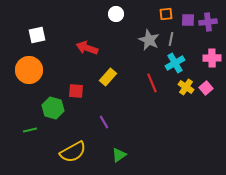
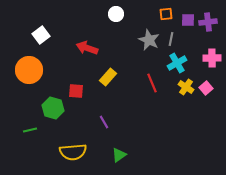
white square: moved 4 px right; rotated 24 degrees counterclockwise
cyan cross: moved 2 px right
yellow semicircle: rotated 24 degrees clockwise
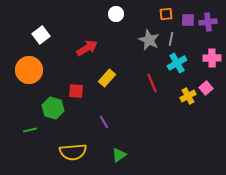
red arrow: rotated 130 degrees clockwise
yellow rectangle: moved 1 px left, 1 px down
yellow cross: moved 2 px right, 9 px down; rotated 28 degrees clockwise
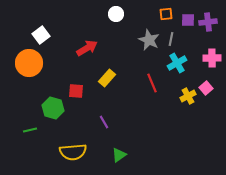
orange circle: moved 7 px up
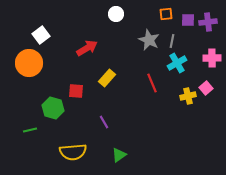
gray line: moved 1 px right, 2 px down
yellow cross: rotated 14 degrees clockwise
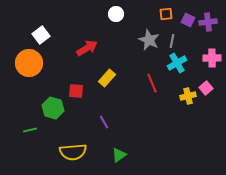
purple square: rotated 24 degrees clockwise
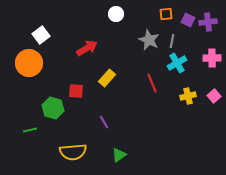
pink square: moved 8 px right, 8 px down
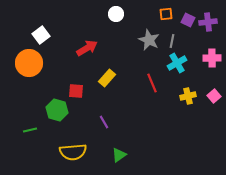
green hexagon: moved 4 px right, 2 px down
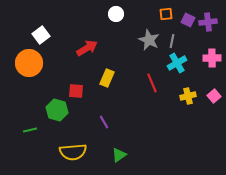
yellow rectangle: rotated 18 degrees counterclockwise
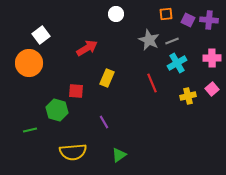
purple cross: moved 1 px right, 2 px up; rotated 12 degrees clockwise
gray line: rotated 56 degrees clockwise
pink square: moved 2 px left, 7 px up
